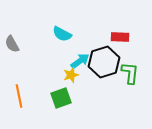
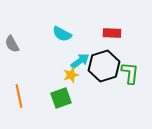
red rectangle: moved 8 px left, 4 px up
black hexagon: moved 4 px down
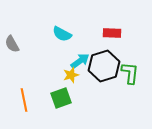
orange line: moved 5 px right, 4 px down
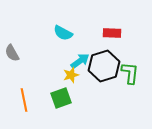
cyan semicircle: moved 1 px right, 1 px up
gray semicircle: moved 9 px down
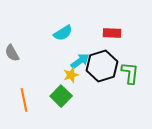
cyan semicircle: rotated 60 degrees counterclockwise
black hexagon: moved 2 px left
green square: moved 2 px up; rotated 25 degrees counterclockwise
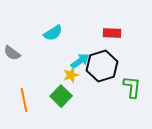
cyan semicircle: moved 10 px left
gray semicircle: rotated 24 degrees counterclockwise
green L-shape: moved 2 px right, 14 px down
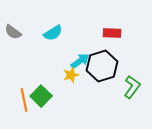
gray semicircle: moved 1 px right, 21 px up
green L-shape: rotated 30 degrees clockwise
green square: moved 20 px left
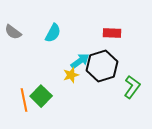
cyan semicircle: rotated 30 degrees counterclockwise
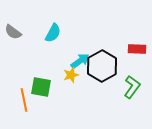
red rectangle: moved 25 px right, 16 px down
black hexagon: rotated 12 degrees counterclockwise
green square: moved 9 px up; rotated 35 degrees counterclockwise
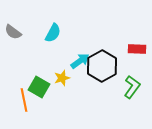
yellow star: moved 9 px left, 3 px down
green square: moved 2 px left; rotated 20 degrees clockwise
